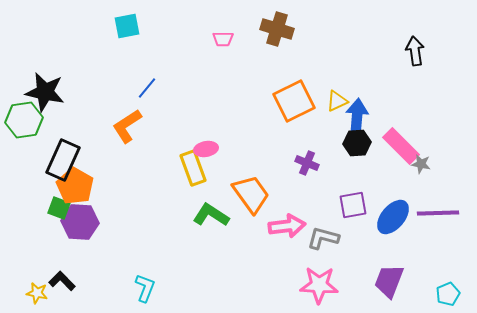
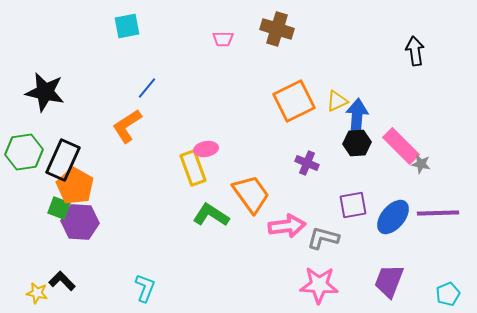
green hexagon: moved 32 px down
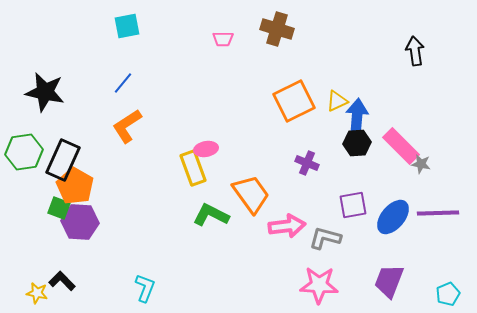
blue line: moved 24 px left, 5 px up
green L-shape: rotated 6 degrees counterclockwise
gray L-shape: moved 2 px right
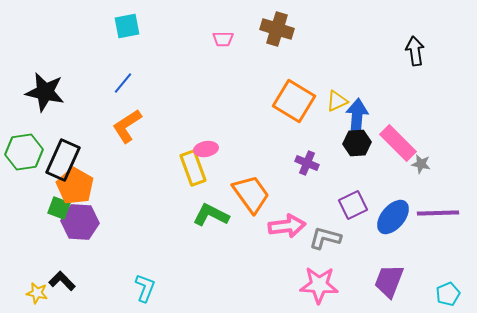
orange square: rotated 33 degrees counterclockwise
pink rectangle: moved 3 px left, 3 px up
purple square: rotated 16 degrees counterclockwise
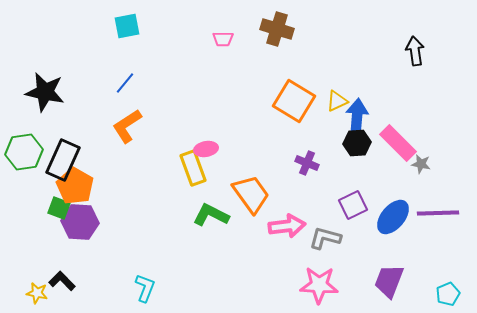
blue line: moved 2 px right
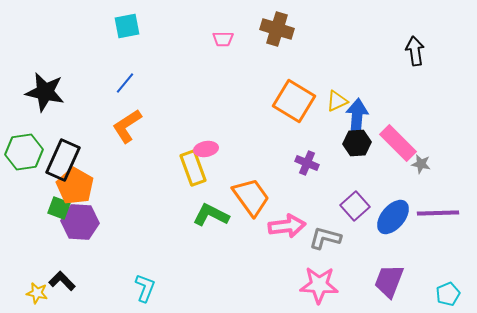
orange trapezoid: moved 3 px down
purple square: moved 2 px right, 1 px down; rotated 16 degrees counterclockwise
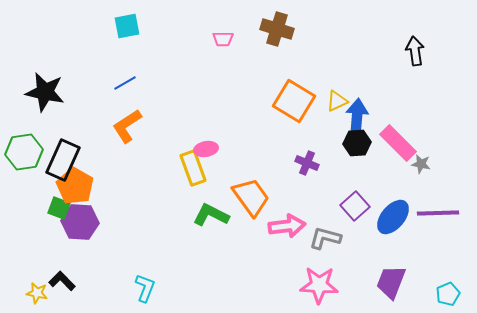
blue line: rotated 20 degrees clockwise
purple trapezoid: moved 2 px right, 1 px down
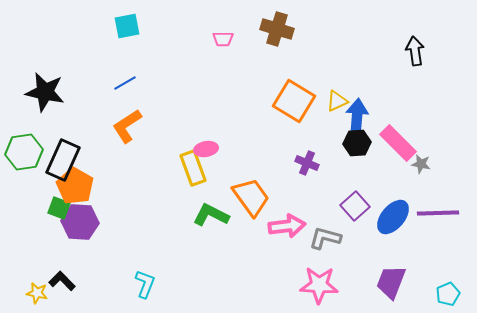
cyan L-shape: moved 4 px up
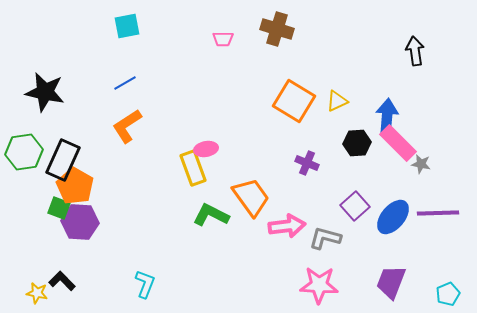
blue arrow: moved 30 px right
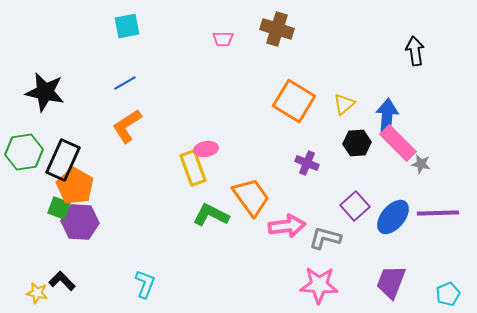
yellow triangle: moved 7 px right, 3 px down; rotated 15 degrees counterclockwise
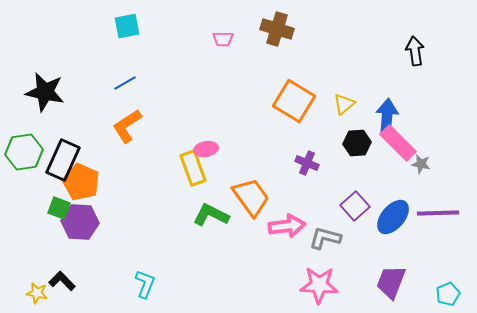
orange pentagon: moved 6 px right, 4 px up; rotated 6 degrees counterclockwise
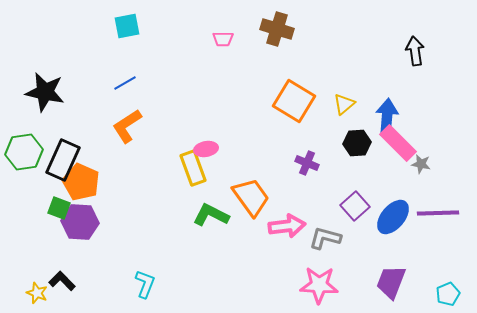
yellow star: rotated 10 degrees clockwise
